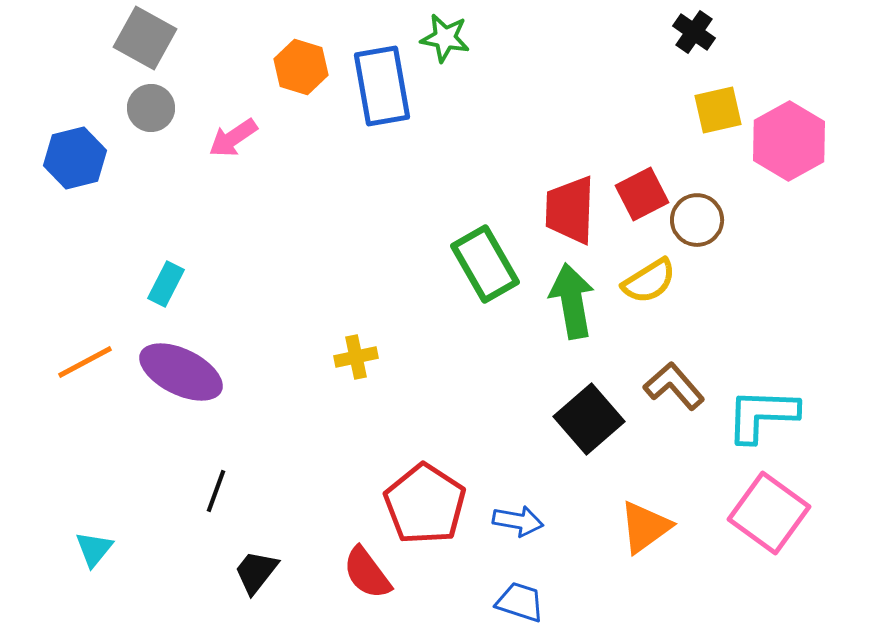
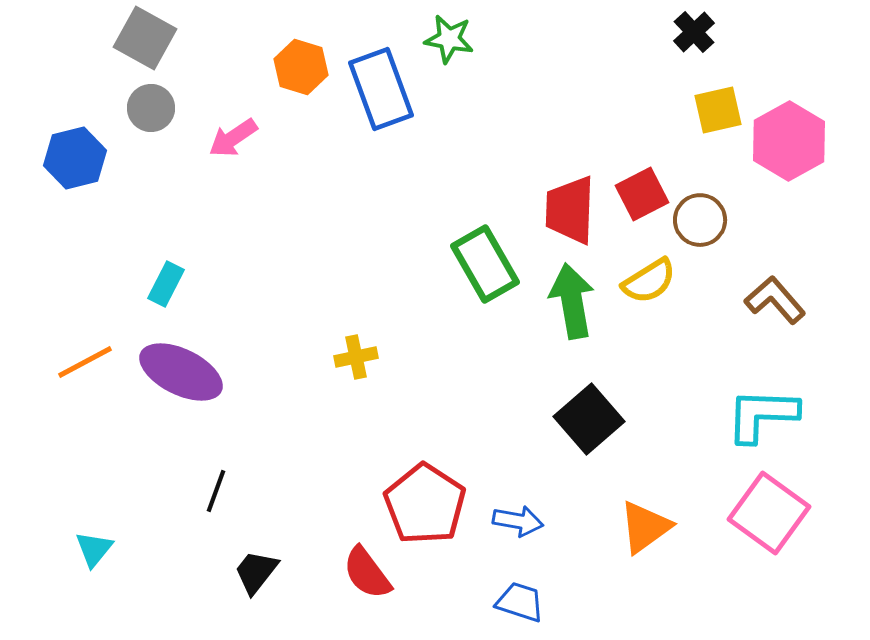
black cross: rotated 12 degrees clockwise
green star: moved 4 px right, 1 px down
blue rectangle: moved 1 px left, 3 px down; rotated 10 degrees counterclockwise
brown circle: moved 3 px right
brown L-shape: moved 101 px right, 86 px up
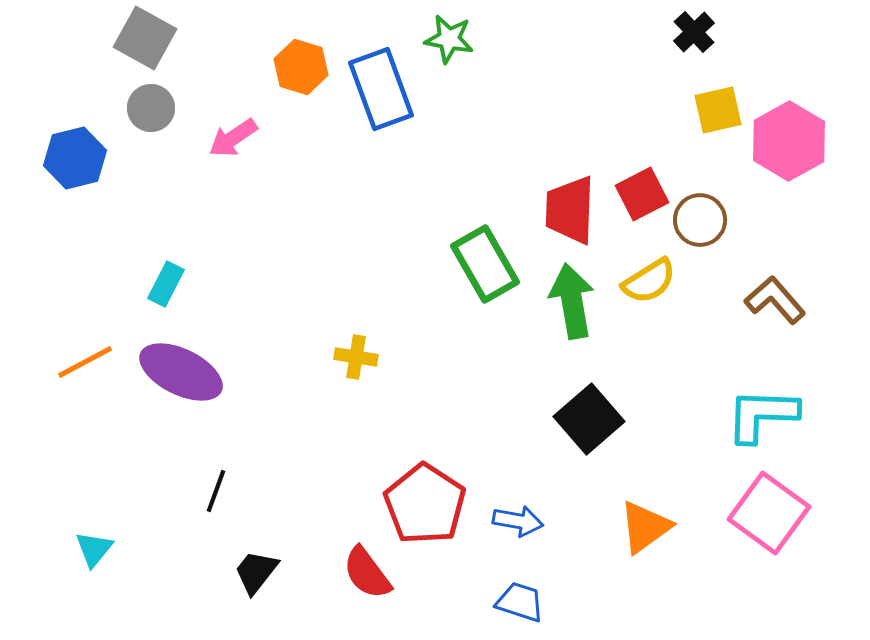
yellow cross: rotated 21 degrees clockwise
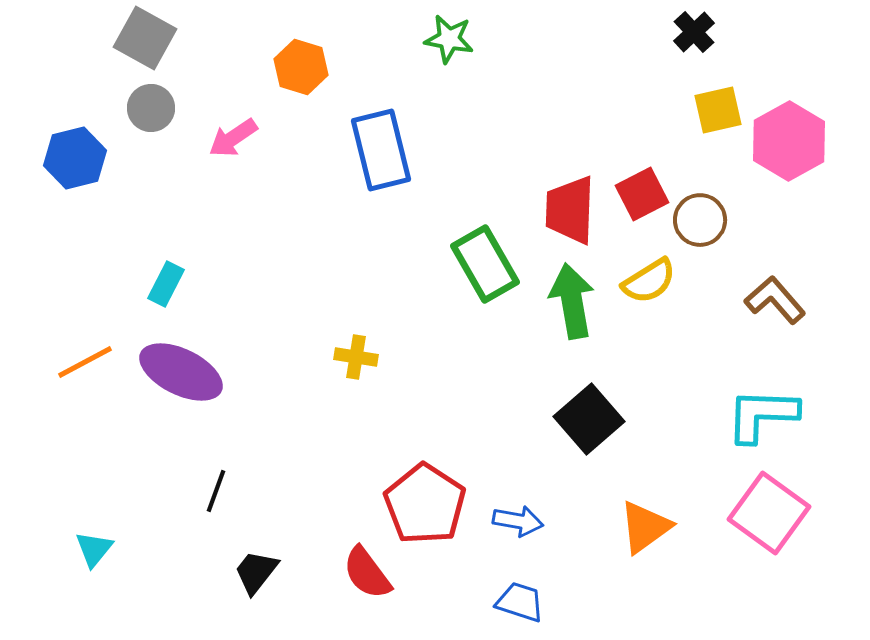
blue rectangle: moved 61 px down; rotated 6 degrees clockwise
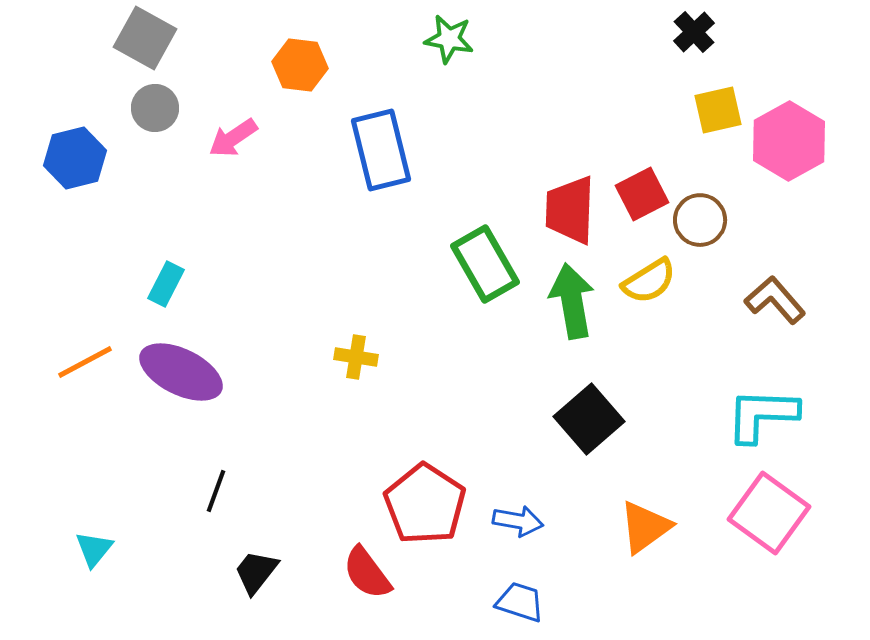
orange hexagon: moved 1 px left, 2 px up; rotated 10 degrees counterclockwise
gray circle: moved 4 px right
